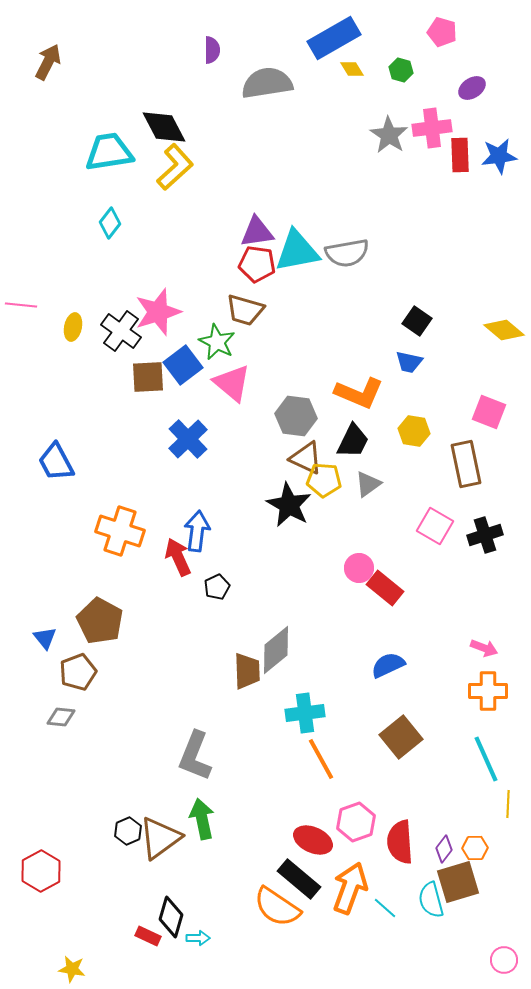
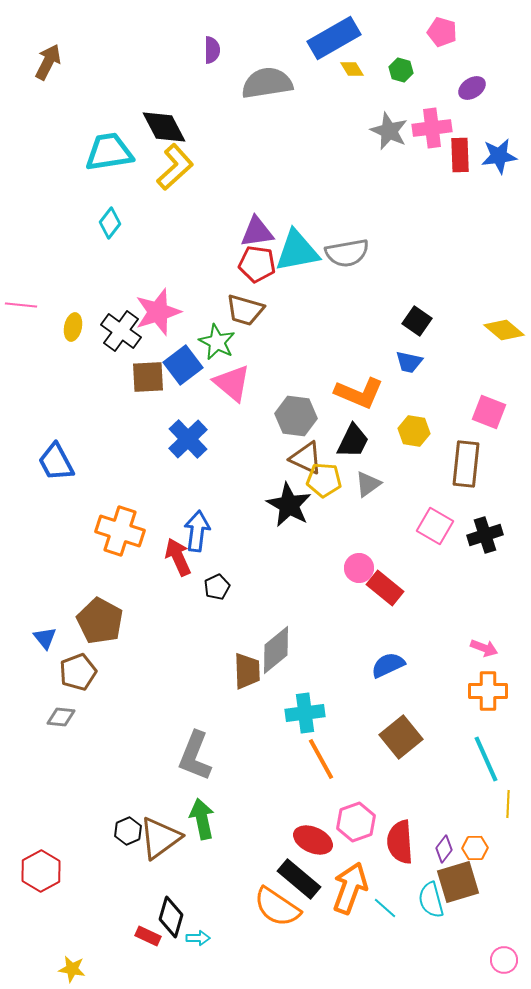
gray star at (389, 135): moved 4 px up; rotated 9 degrees counterclockwise
brown rectangle at (466, 464): rotated 18 degrees clockwise
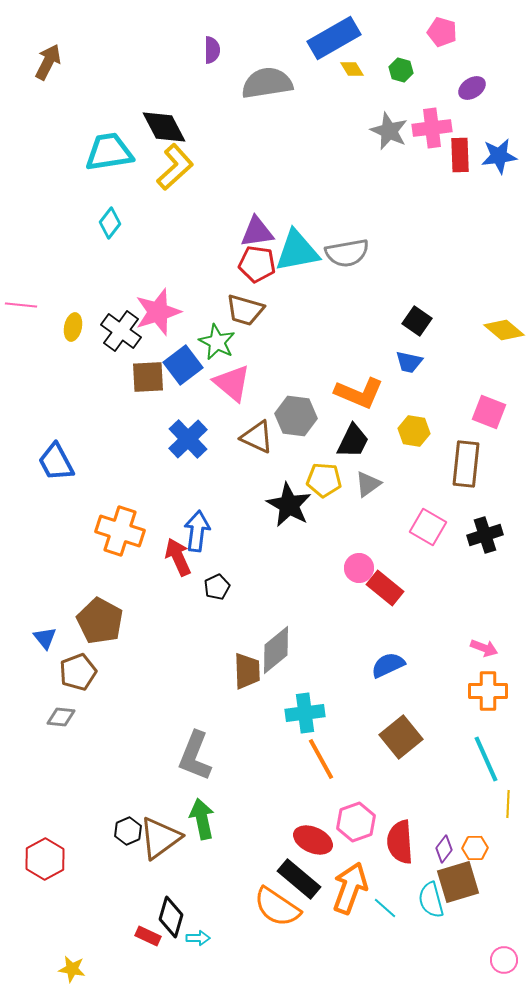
brown triangle at (306, 458): moved 49 px left, 21 px up
pink square at (435, 526): moved 7 px left, 1 px down
red hexagon at (41, 871): moved 4 px right, 12 px up
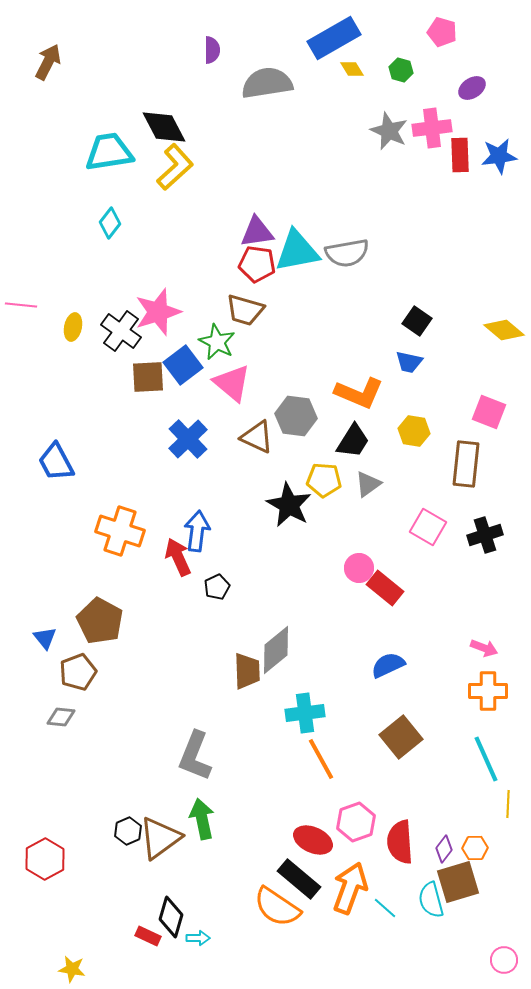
black trapezoid at (353, 441): rotated 6 degrees clockwise
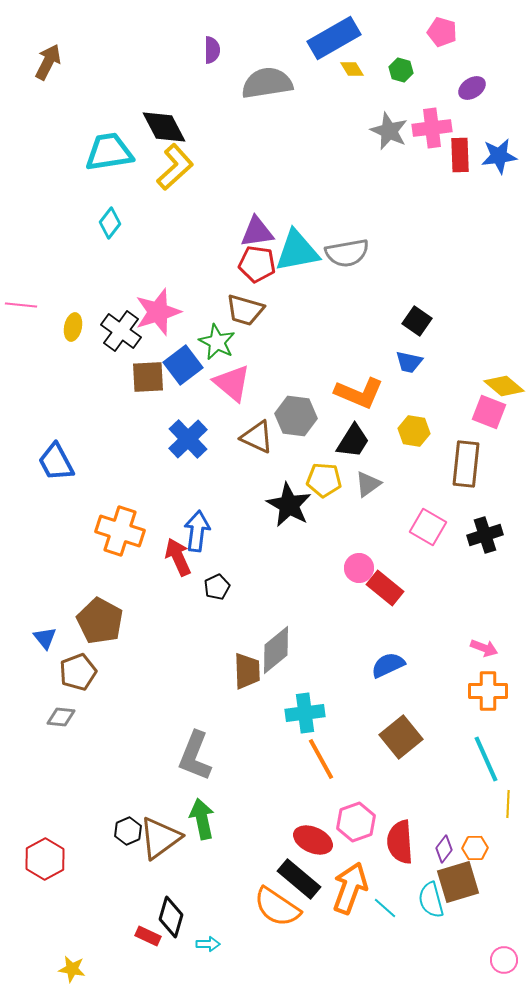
yellow diamond at (504, 330): moved 56 px down
cyan arrow at (198, 938): moved 10 px right, 6 px down
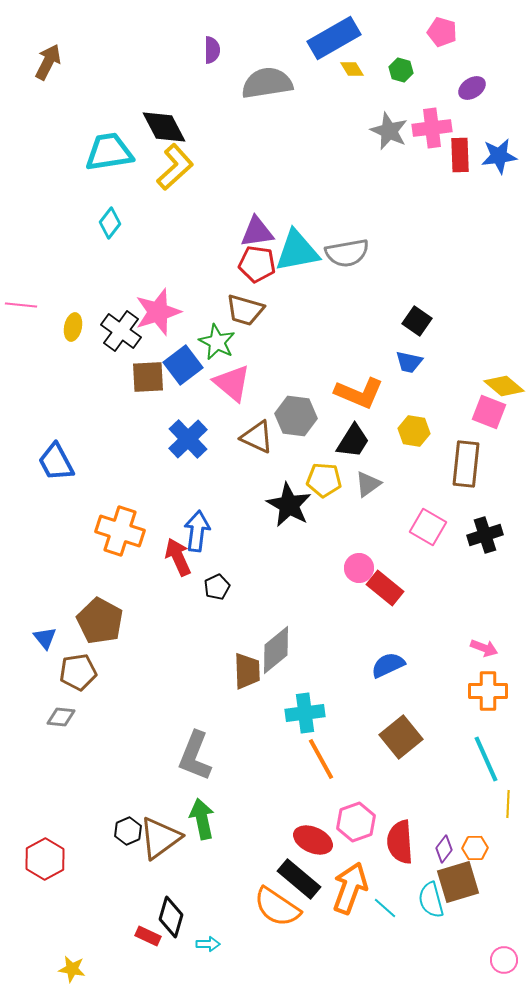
brown pentagon at (78, 672): rotated 12 degrees clockwise
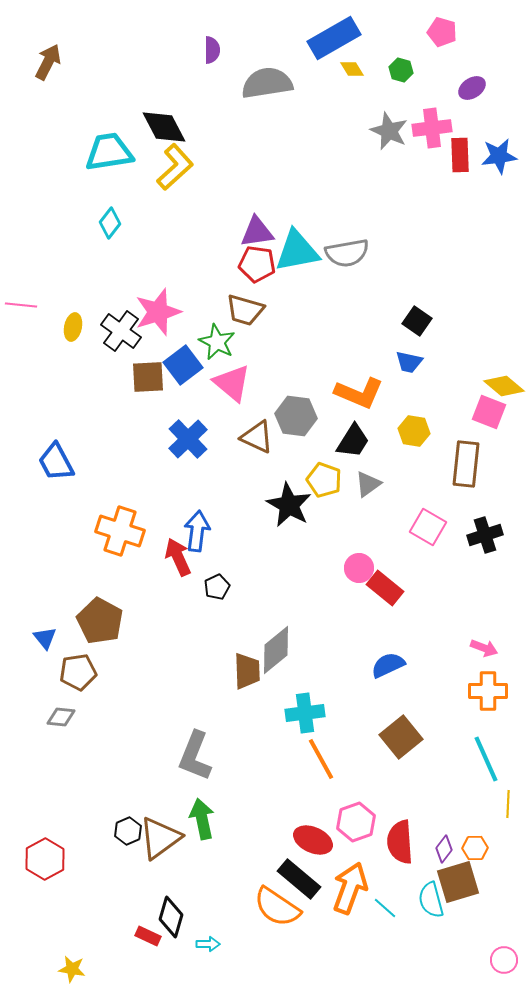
yellow pentagon at (324, 480): rotated 16 degrees clockwise
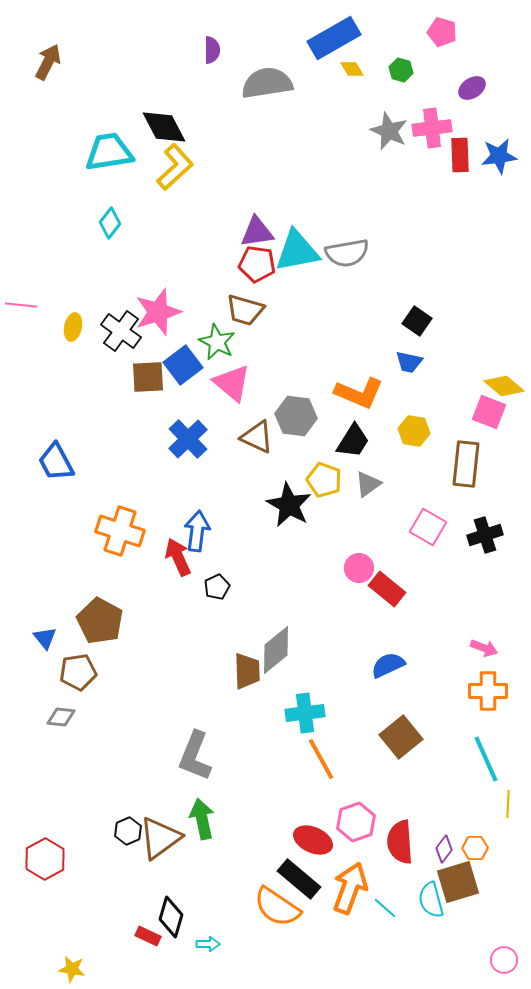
red rectangle at (385, 588): moved 2 px right, 1 px down
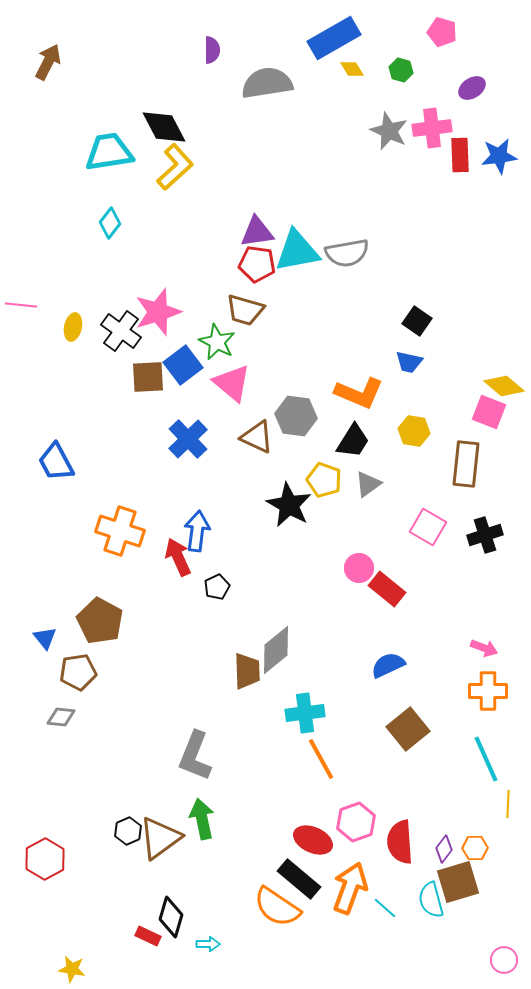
brown square at (401, 737): moved 7 px right, 8 px up
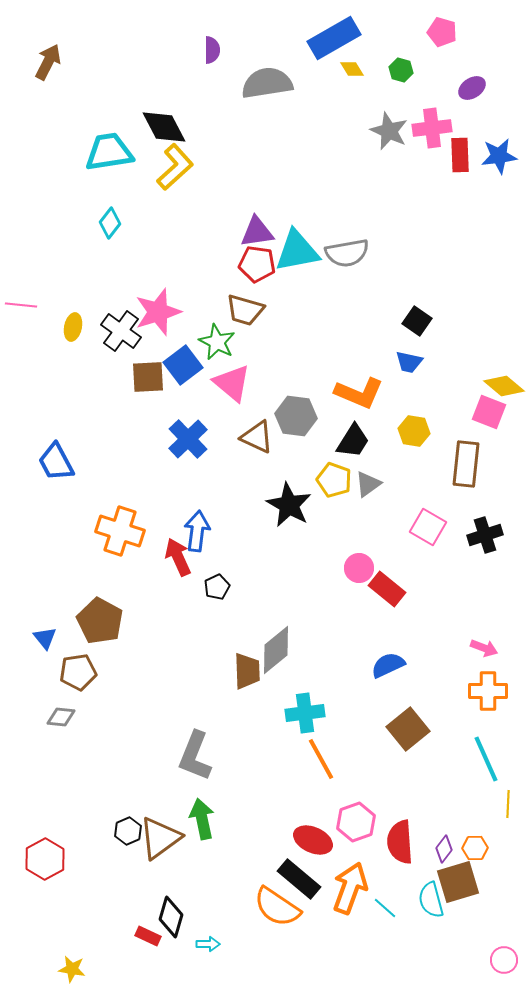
yellow pentagon at (324, 480): moved 10 px right
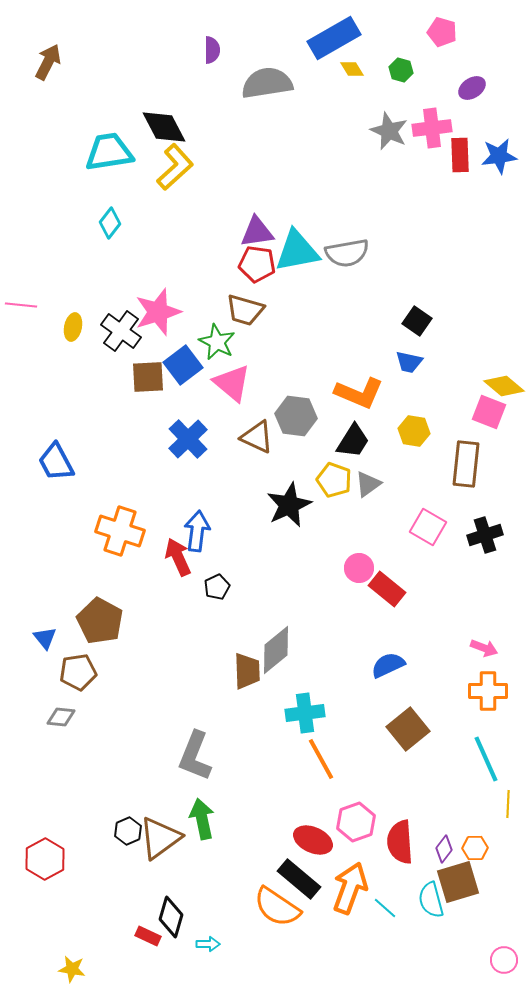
black star at (289, 505): rotated 18 degrees clockwise
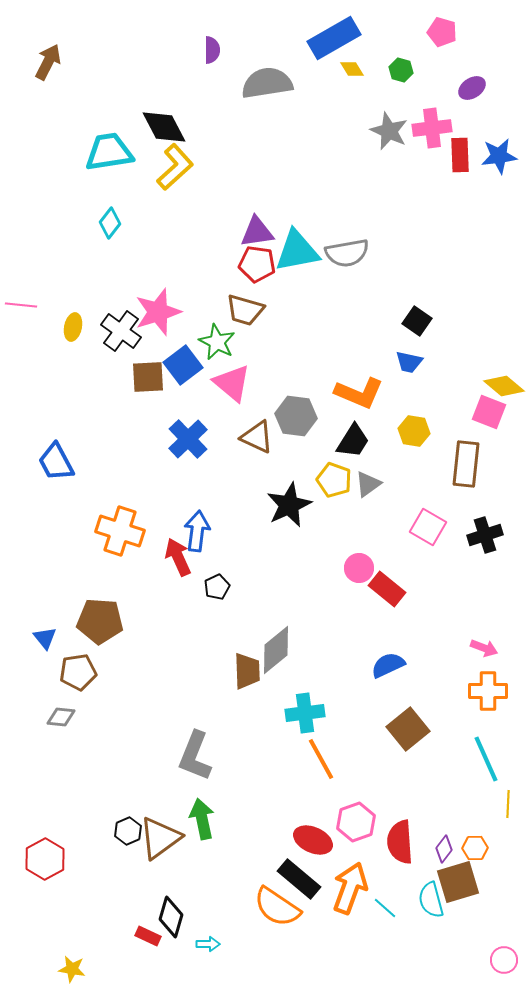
brown pentagon at (100, 621): rotated 24 degrees counterclockwise
